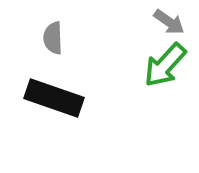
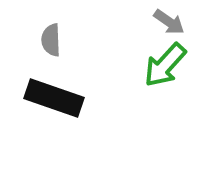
gray semicircle: moved 2 px left, 2 px down
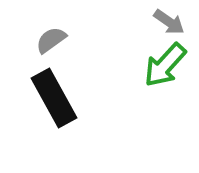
gray semicircle: rotated 56 degrees clockwise
black rectangle: rotated 42 degrees clockwise
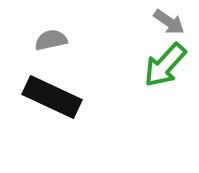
gray semicircle: rotated 24 degrees clockwise
black rectangle: moved 2 px left, 1 px up; rotated 36 degrees counterclockwise
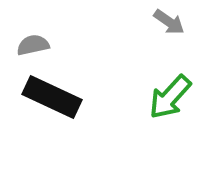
gray semicircle: moved 18 px left, 5 px down
green arrow: moved 5 px right, 32 px down
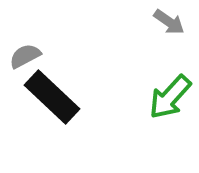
gray semicircle: moved 8 px left, 11 px down; rotated 16 degrees counterclockwise
black rectangle: rotated 18 degrees clockwise
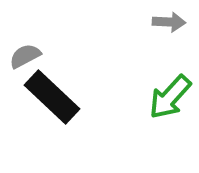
gray arrow: rotated 32 degrees counterclockwise
